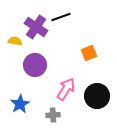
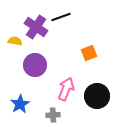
pink arrow: rotated 10 degrees counterclockwise
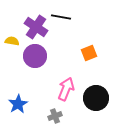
black line: rotated 30 degrees clockwise
yellow semicircle: moved 3 px left
purple circle: moved 9 px up
black circle: moved 1 px left, 2 px down
blue star: moved 2 px left
gray cross: moved 2 px right, 1 px down; rotated 16 degrees counterclockwise
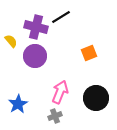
black line: rotated 42 degrees counterclockwise
purple cross: rotated 20 degrees counterclockwise
yellow semicircle: moved 1 px left; rotated 40 degrees clockwise
pink arrow: moved 6 px left, 3 px down
